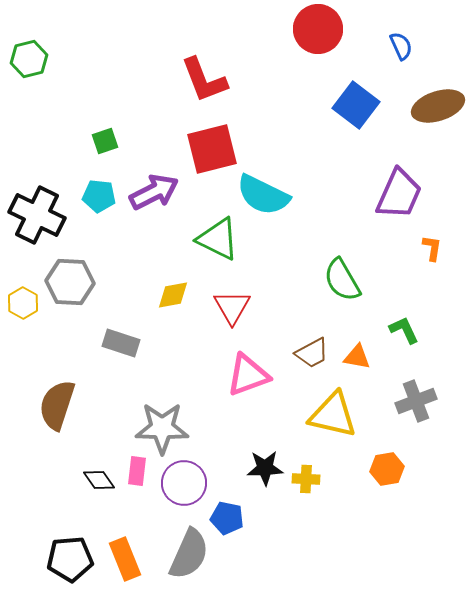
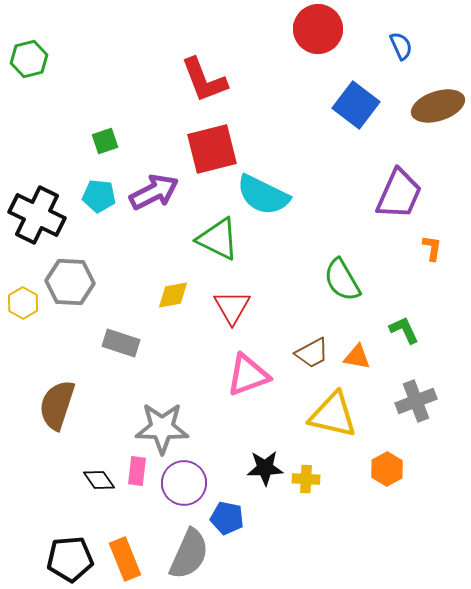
orange hexagon: rotated 20 degrees counterclockwise
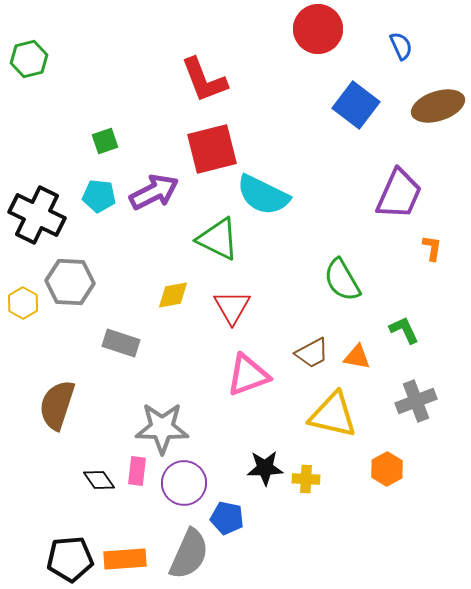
orange rectangle: rotated 72 degrees counterclockwise
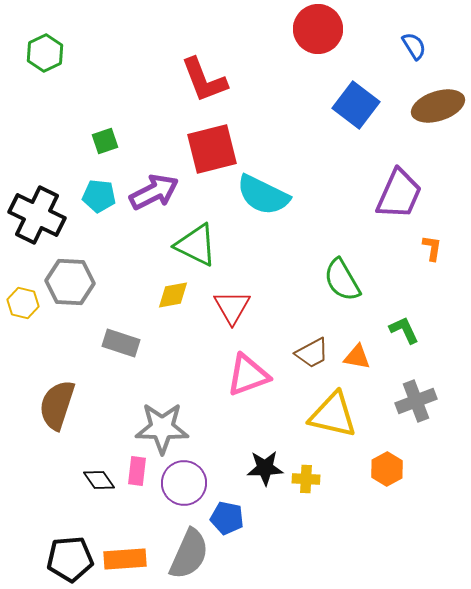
blue semicircle: moved 13 px right; rotated 8 degrees counterclockwise
green hexagon: moved 16 px right, 6 px up; rotated 12 degrees counterclockwise
green triangle: moved 22 px left, 6 px down
yellow hexagon: rotated 16 degrees counterclockwise
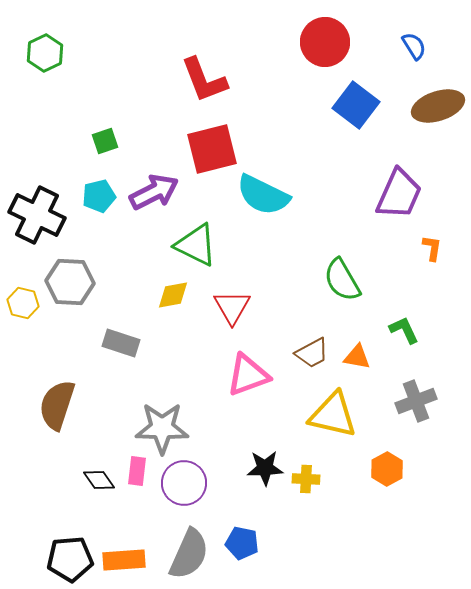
red circle: moved 7 px right, 13 px down
cyan pentagon: rotated 20 degrees counterclockwise
blue pentagon: moved 15 px right, 25 px down
orange rectangle: moved 1 px left, 1 px down
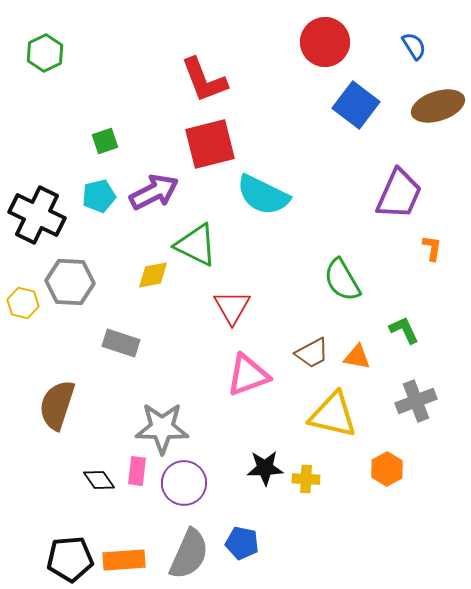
red square: moved 2 px left, 5 px up
yellow diamond: moved 20 px left, 20 px up
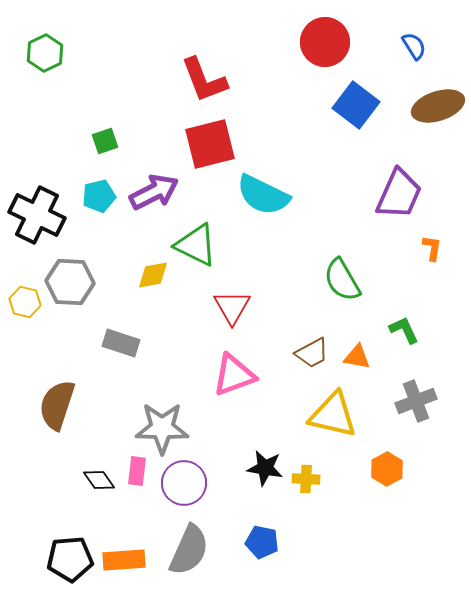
yellow hexagon: moved 2 px right, 1 px up
pink triangle: moved 14 px left
black star: rotated 12 degrees clockwise
blue pentagon: moved 20 px right, 1 px up
gray semicircle: moved 4 px up
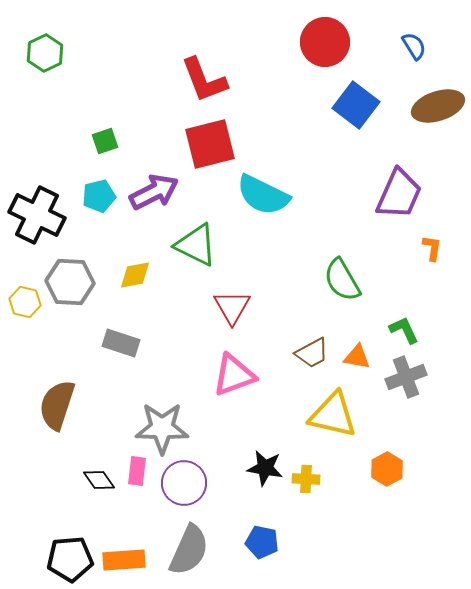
yellow diamond: moved 18 px left
gray cross: moved 10 px left, 24 px up
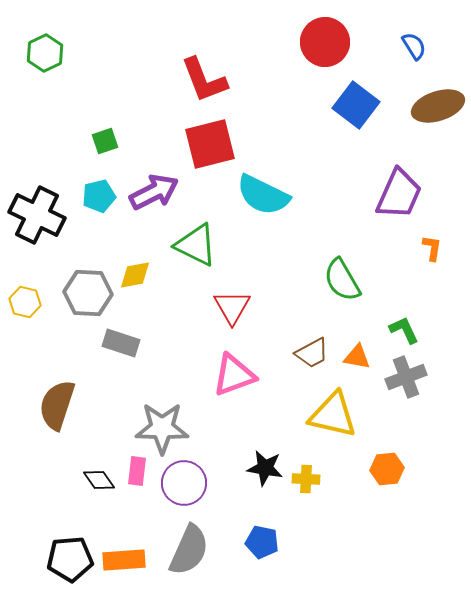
gray hexagon: moved 18 px right, 11 px down
orange hexagon: rotated 24 degrees clockwise
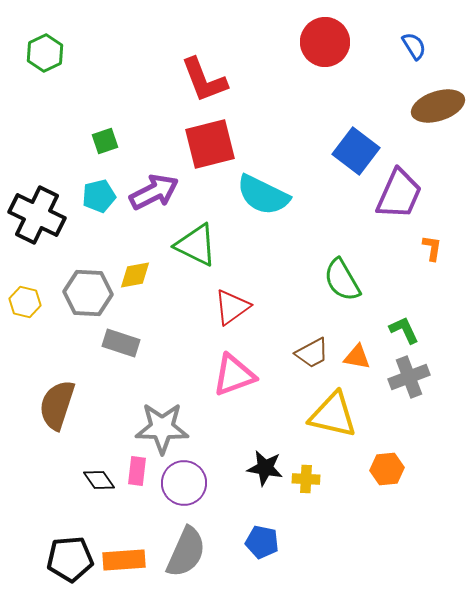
blue square: moved 46 px down
red triangle: rotated 24 degrees clockwise
gray cross: moved 3 px right
gray semicircle: moved 3 px left, 2 px down
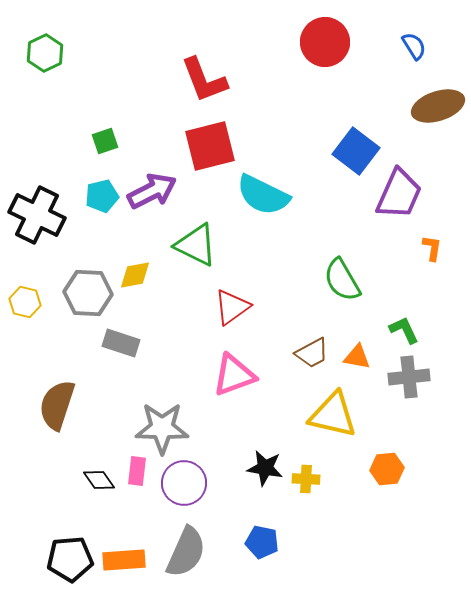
red square: moved 2 px down
purple arrow: moved 2 px left, 1 px up
cyan pentagon: moved 3 px right
gray cross: rotated 15 degrees clockwise
